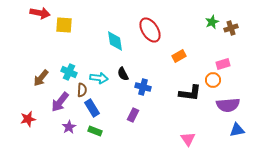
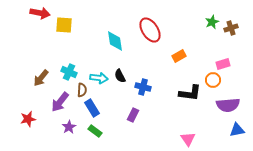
black semicircle: moved 3 px left, 2 px down
green rectangle: rotated 16 degrees clockwise
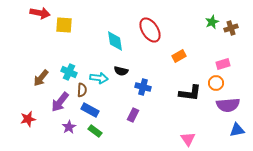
black semicircle: moved 1 px right, 5 px up; rotated 48 degrees counterclockwise
orange circle: moved 3 px right, 3 px down
blue rectangle: moved 2 px left, 2 px down; rotated 30 degrees counterclockwise
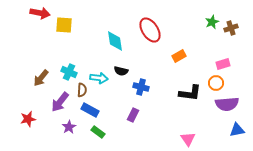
blue cross: moved 2 px left
purple semicircle: moved 1 px left, 1 px up
green rectangle: moved 3 px right, 1 px down
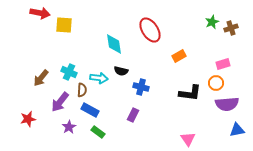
cyan diamond: moved 1 px left, 3 px down
